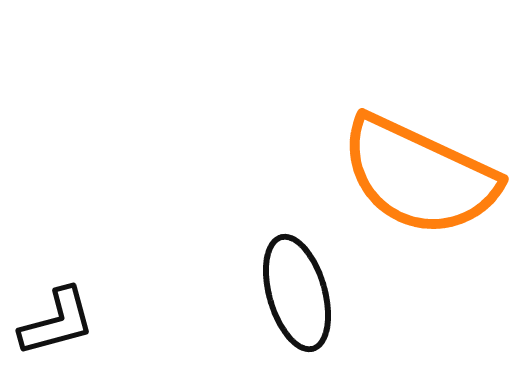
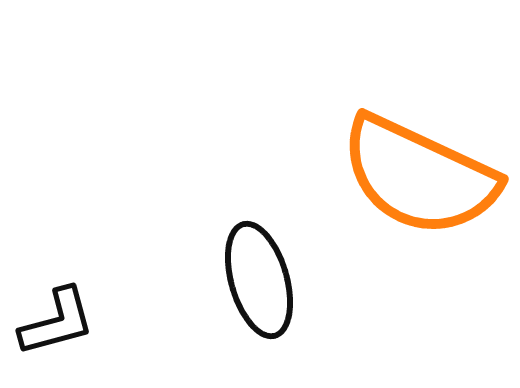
black ellipse: moved 38 px left, 13 px up
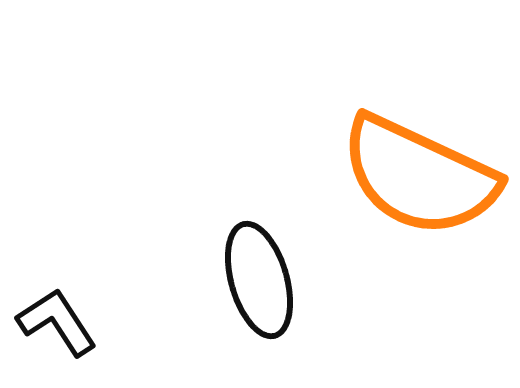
black L-shape: rotated 108 degrees counterclockwise
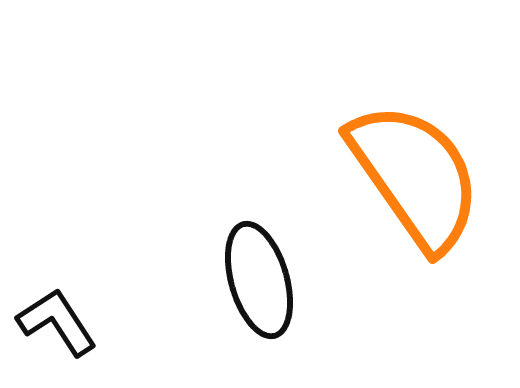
orange semicircle: moved 4 px left; rotated 150 degrees counterclockwise
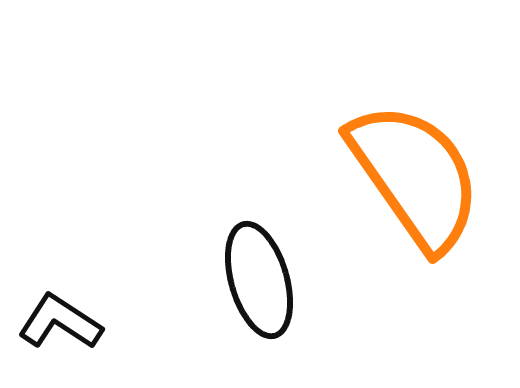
black L-shape: moved 3 px right; rotated 24 degrees counterclockwise
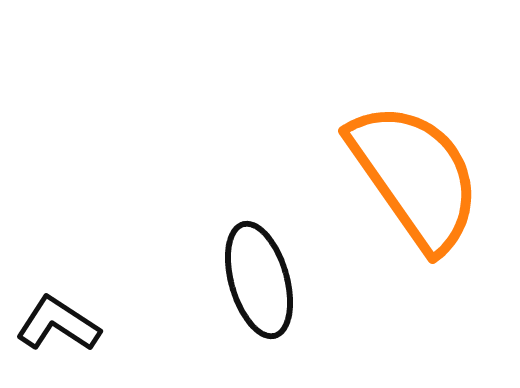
black L-shape: moved 2 px left, 2 px down
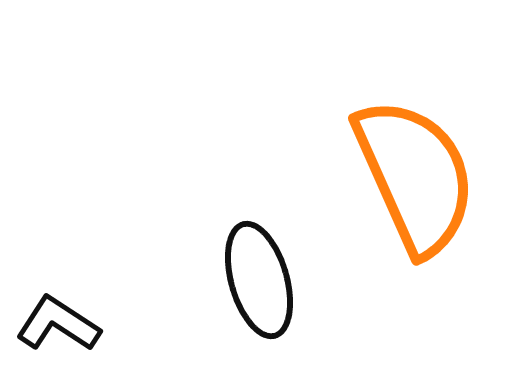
orange semicircle: rotated 11 degrees clockwise
